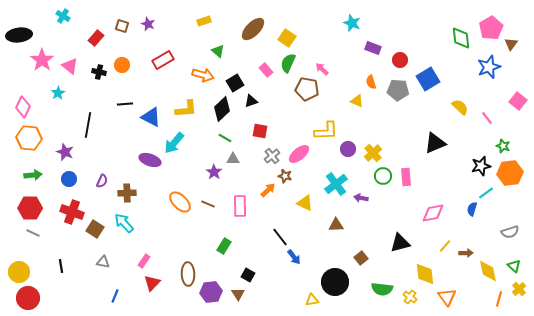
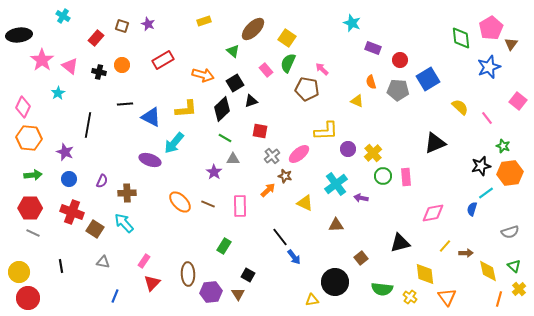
green triangle at (218, 51): moved 15 px right
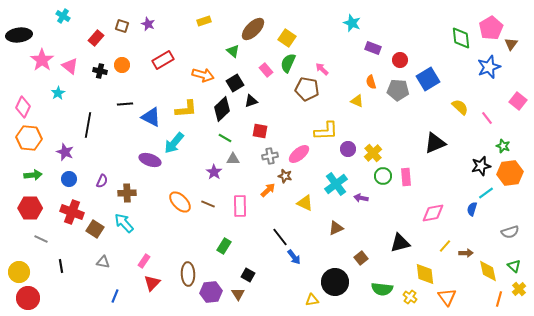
black cross at (99, 72): moved 1 px right, 1 px up
gray cross at (272, 156): moved 2 px left; rotated 28 degrees clockwise
brown triangle at (336, 225): moved 3 px down; rotated 21 degrees counterclockwise
gray line at (33, 233): moved 8 px right, 6 px down
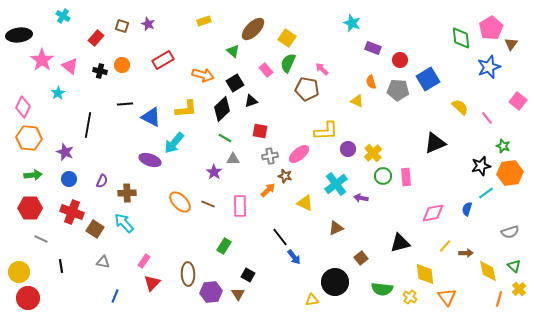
blue semicircle at (472, 209): moved 5 px left
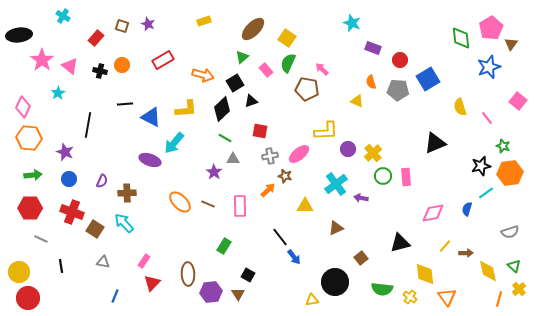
green triangle at (233, 51): moved 9 px right, 6 px down; rotated 40 degrees clockwise
yellow semicircle at (460, 107): rotated 150 degrees counterclockwise
yellow triangle at (305, 203): moved 3 px down; rotated 24 degrees counterclockwise
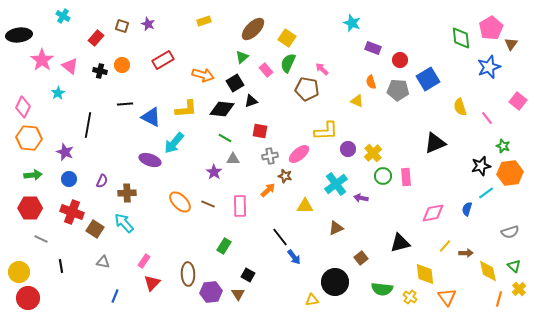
black diamond at (222, 109): rotated 50 degrees clockwise
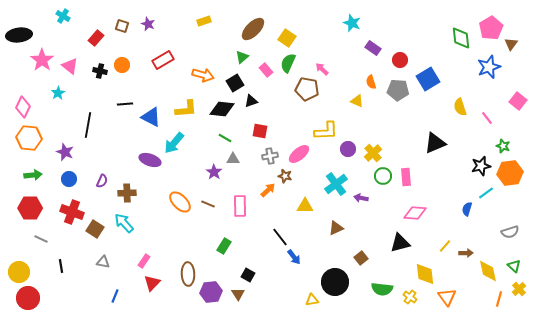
purple rectangle at (373, 48): rotated 14 degrees clockwise
pink diamond at (433, 213): moved 18 px left; rotated 15 degrees clockwise
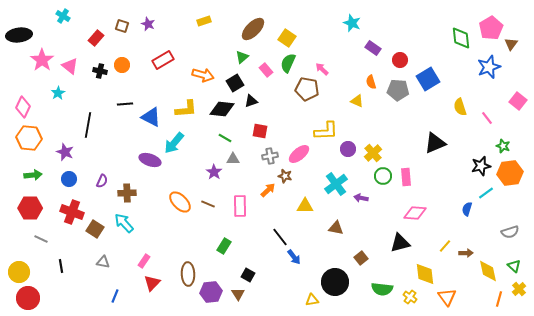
brown triangle at (336, 228): rotated 35 degrees clockwise
